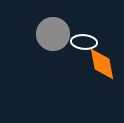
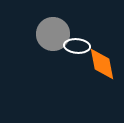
white ellipse: moved 7 px left, 4 px down
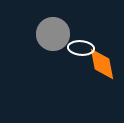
white ellipse: moved 4 px right, 2 px down
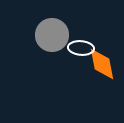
gray circle: moved 1 px left, 1 px down
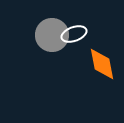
white ellipse: moved 7 px left, 14 px up; rotated 25 degrees counterclockwise
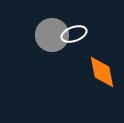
orange diamond: moved 8 px down
